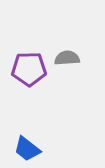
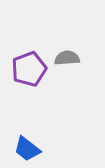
purple pentagon: rotated 20 degrees counterclockwise
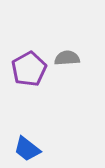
purple pentagon: rotated 8 degrees counterclockwise
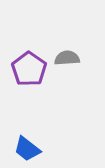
purple pentagon: rotated 8 degrees counterclockwise
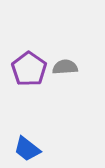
gray semicircle: moved 2 px left, 9 px down
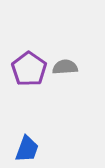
blue trapezoid: rotated 108 degrees counterclockwise
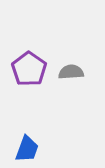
gray semicircle: moved 6 px right, 5 px down
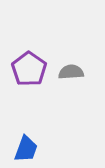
blue trapezoid: moved 1 px left
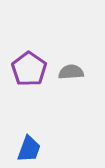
blue trapezoid: moved 3 px right
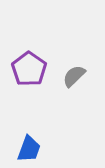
gray semicircle: moved 3 px right, 4 px down; rotated 40 degrees counterclockwise
